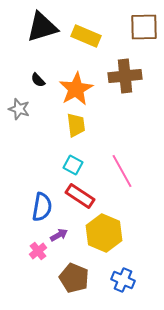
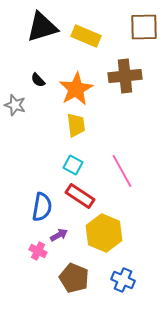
gray star: moved 4 px left, 4 px up
pink cross: rotated 24 degrees counterclockwise
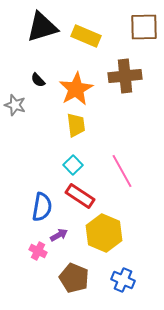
cyan square: rotated 18 degrees clockwise
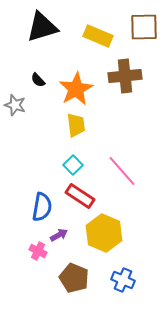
yellow rectangle: moved 12 px right
pink line: rotated 12 degrees counterclockwise
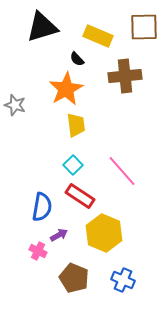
black semicircle: moved 39 px right, 21 px up
orange star: moved 10 px left
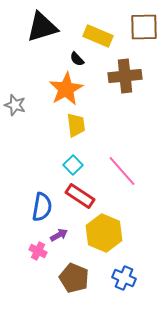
blue cross: moved 1 px right, 2 px up
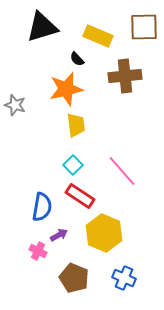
orange star: rotated 16 degrees clockwise
